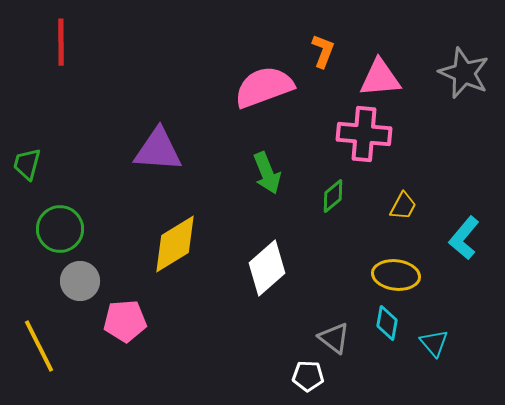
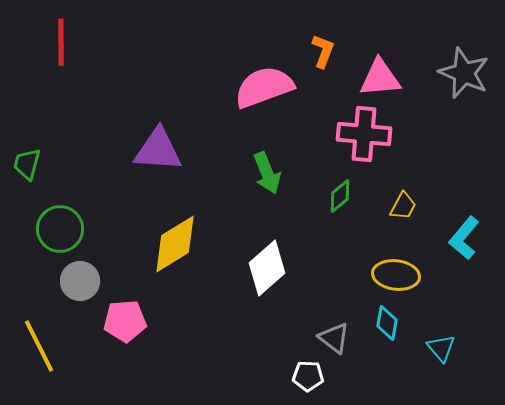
green diamond: moved 7 px right
cyan triangle: moved 7 px right, 5 px down
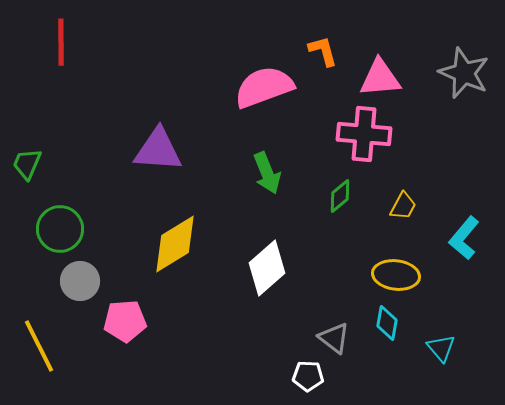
orange L-shape: rotated 36 degrees counterclockwise
green trapezoid: rotated 8 degrees clockwise
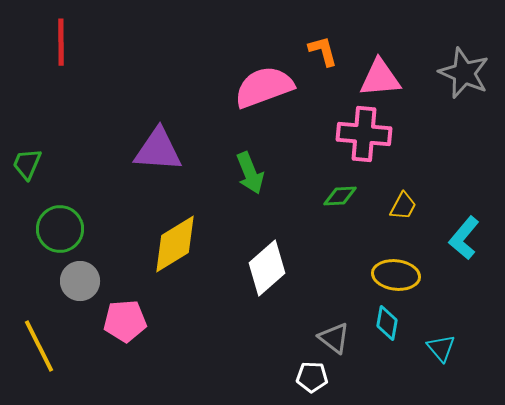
green arrow: moved 17 px left
green diamond: rotated 36 degrees clockwise
white pentagon: moved 4 px right, 1 px down
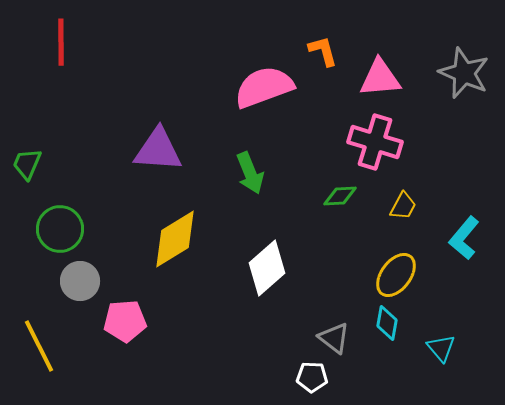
pink cross: moved 11 px right, 8 px down; rotated 12 degrees clockwise
yellow diamond: moved 5 px up
yellow ellipse: rotated 60 degrees counterclockwise
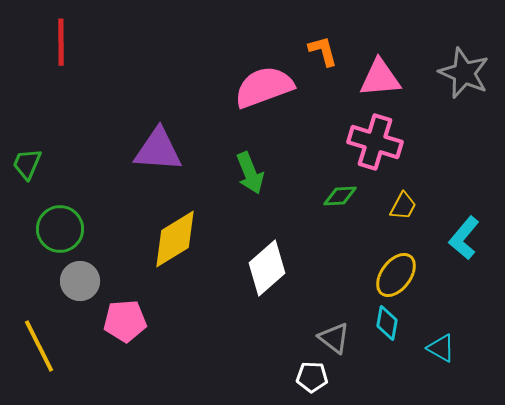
cyan triangle: rotated 20 degrees counterclockwise
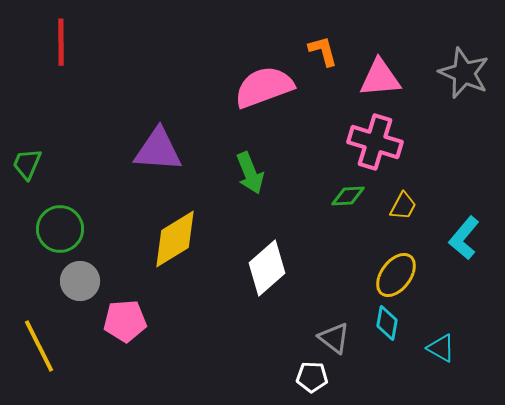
green diamond: moved 8 px right
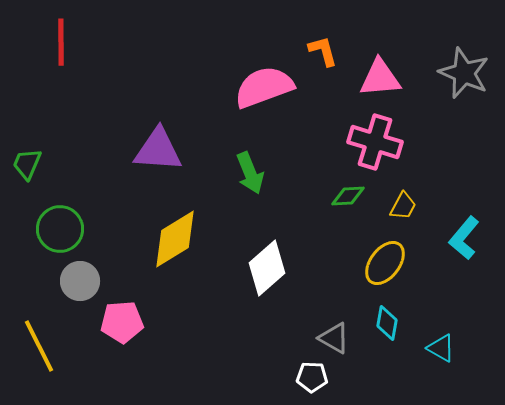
yellow ellipse: moved 11 px left, 12 px up
pink pentagon: moved 3 px left, 1 px down
gray triangle: rotated 8 degrees counterclockwise
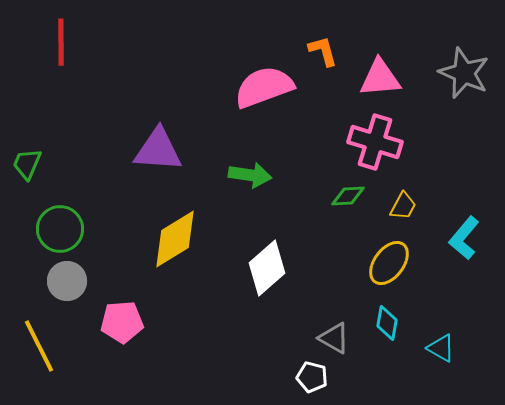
green arrow: moved 2 px down; rotated 60 degrees counterclockwise
yellow ellipse: moved 4 px right
gray circle: moved 13 px left
white pentagon: rotated 12 degrees clockwise
